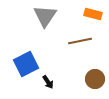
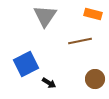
black arrow: moved 1 px right, 1 px down; rotated 24 degrees counterclockwise
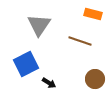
gray triangle: moved 6 px left, 9 px down
brown line: rotated 30 degrees clockwise
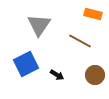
brown line: rotated 10 degrees clockwise
brown circle: moved 4 px up
black arrow: moved 8 px right, 8 px up
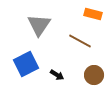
brown circle: moved 1 px left
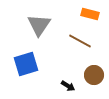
orange rectangle: moved 3 px left
blue square: rotated 10 degrees clockwise
black arrow: moved 11 px right, 11 px down
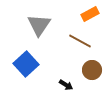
orange rectangle: rotated 42 degrees counterclockwise
blue square: rotated 25 degrees counterclockwise
brown circle: moved 2 px left, 5 px up
black arrow: moved 2 px left, 1 px up
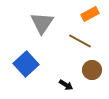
gray triangle: moved 3 px right, 2 px up
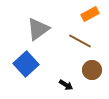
gray triangle: moved 4 px left, 6 px down; rotated 20 degrees clockwise
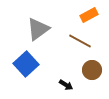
orange rectangle: moved 1 px left, 1 px down
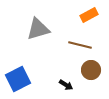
gray triangle: rotated 20 degrees clockwise
brown line: moved 4 px down; rotated 15 degrees counterclockwise
blue square: moved 8 px left, 15 px down; rotated 15 degrees clockwise
brown circle: moved 1 px left
